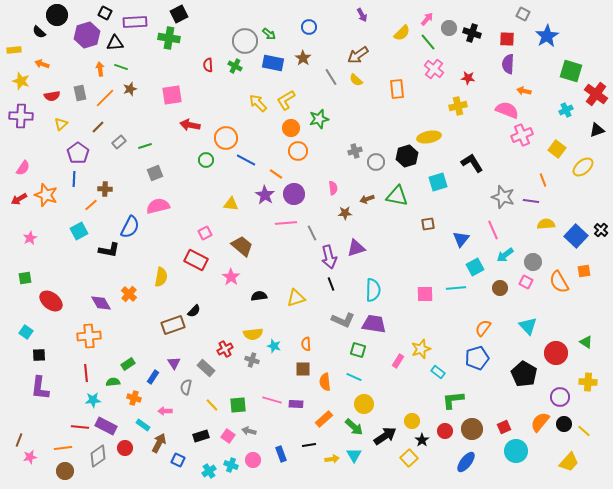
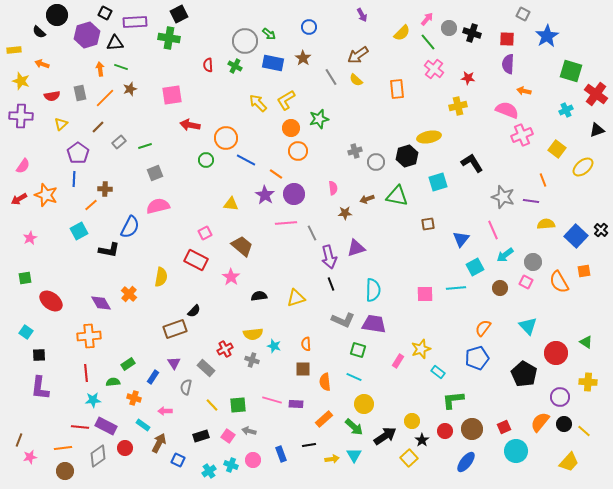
pink semicircle at (23, 168): moved 2 px up
brown rectangle at (173, 325): moved 2 px right, 4 px down
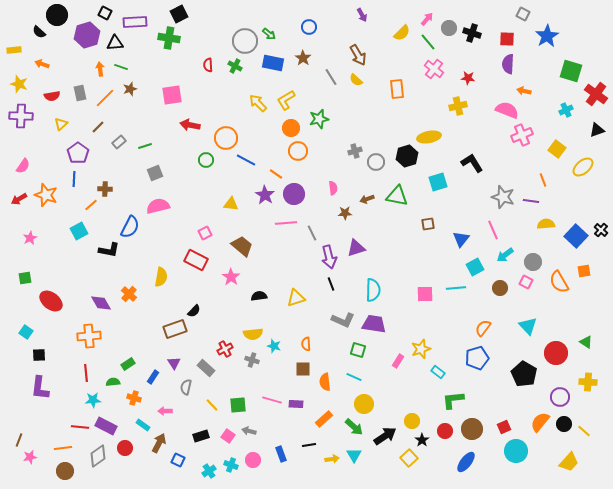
brown arrow at (358, 55): rotated 85 degrees counterclockwise
yellow star at (21, 81): moved 2 px left, 3 px down
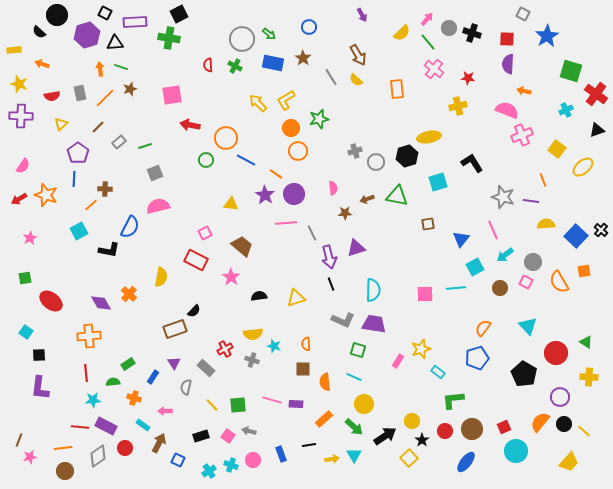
gray circle at (245, 41): moved 3 px left, 2 px up
yellow cross at (588, 382): moved 1 px right, 5 px up
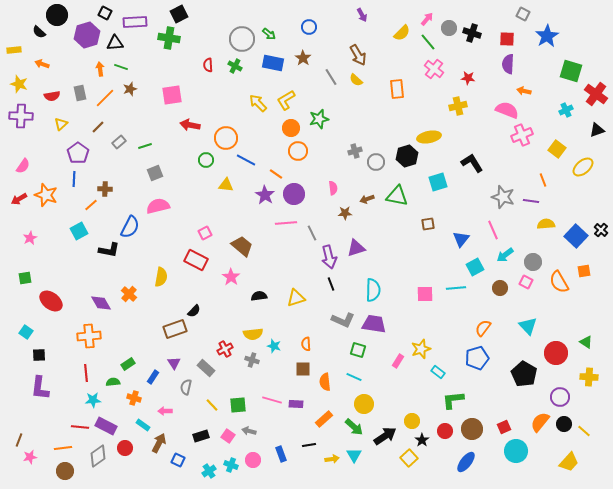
yellow triangle at (231, 204): moved 5 px left, 19 px up
